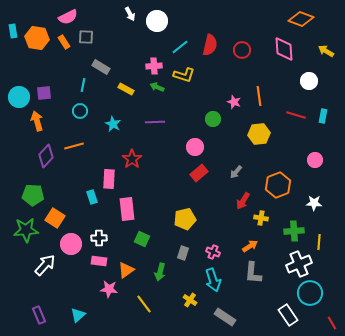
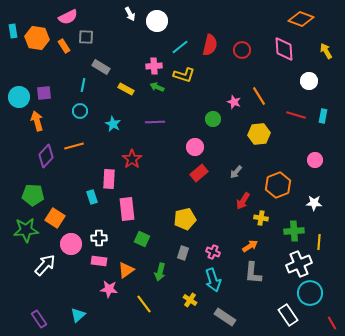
orange rectangle at (64, 42): moved 4 px down
yellow arrow at (326, 51): rotated 28 degrees clockwise
orange line at (259, 96): rotated 24 degrees counterclockwise
purple rectangle at (39, 315): moved 4 px down; rotated 12 degrees counterclockwise
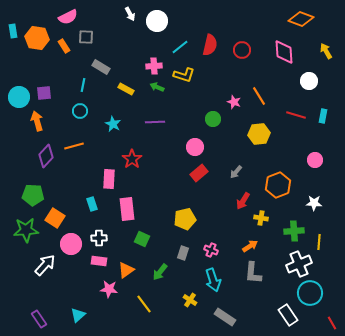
pink diamond at (284, 49): moved 3 px down
cyan rectangle at (92, 197): moved 7 px down
pink cross at (213, 252): moved 2 px left, 2 px up
green arrow at (160, 272): rotated 24 degrees clockwise
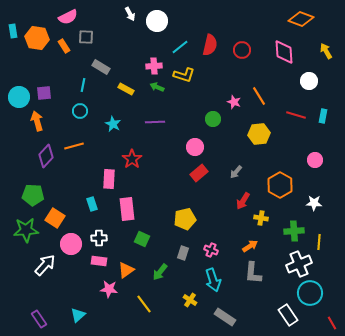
orange hexagon at (278, 185): moved 2 px right; rotated 10 degrees counterclockwise
